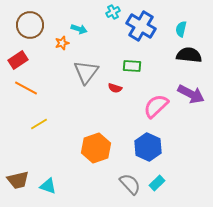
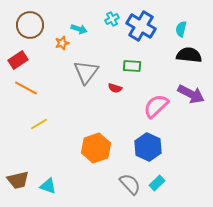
cyan cross: moved 1 px left, 7 px down
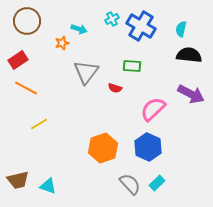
brown circle: moved 3 px left, 4 px up
pink semicircle: moved 3 px left, 3 px down
orange hexagon: moved 7 px right
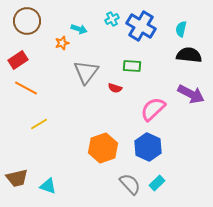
brown trapezoid: moved 1 px left, 2 px up
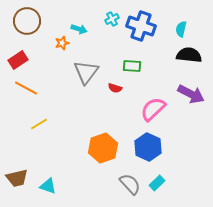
blue cross: rotated 12 degrees counterclockwise
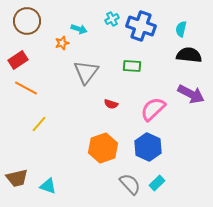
red semicircle: moved 4 px left, 16 px down
yellow line: rotated 18 degrees counterclockwise
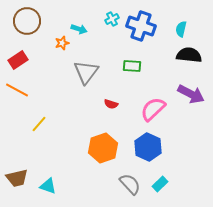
orange line: moved 9 px left, 2 px down
cyan rectangle: moved 3 px right, 1 px down
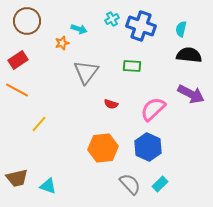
orange hexagon: rotated 12 degrees clockwise
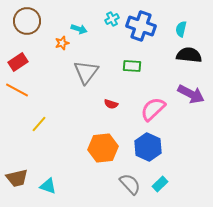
red rectangle: moved 2 px down
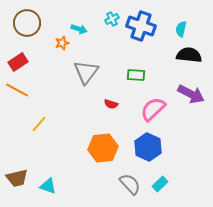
brown circle: moved 2 px down
green rectangle: moved 4 px right, 9 px down
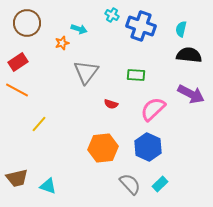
cyan cross: moved 4 px up; rotated 32 degrees counterclockwise
